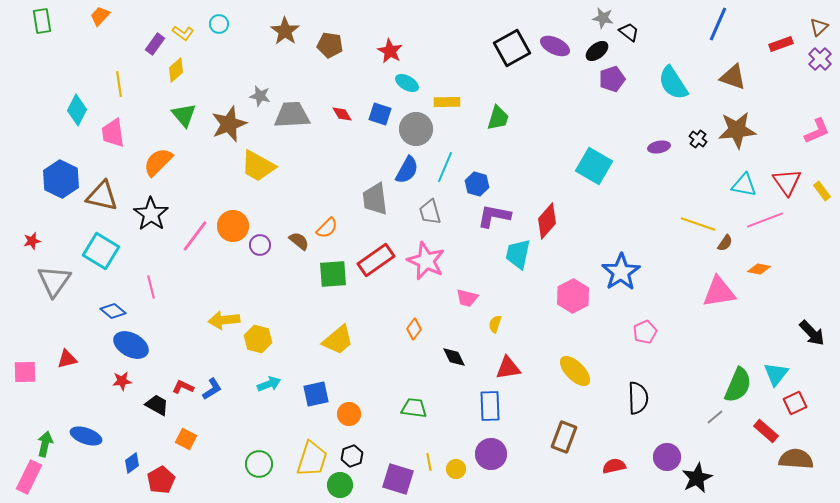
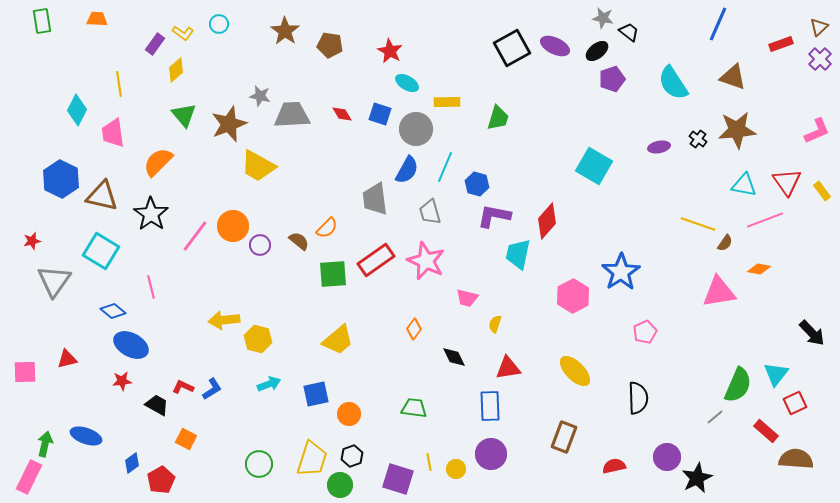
orange trapezoid at (100, 16): moved 3 px left, 3 px down; rotated 50 degrees clockwise
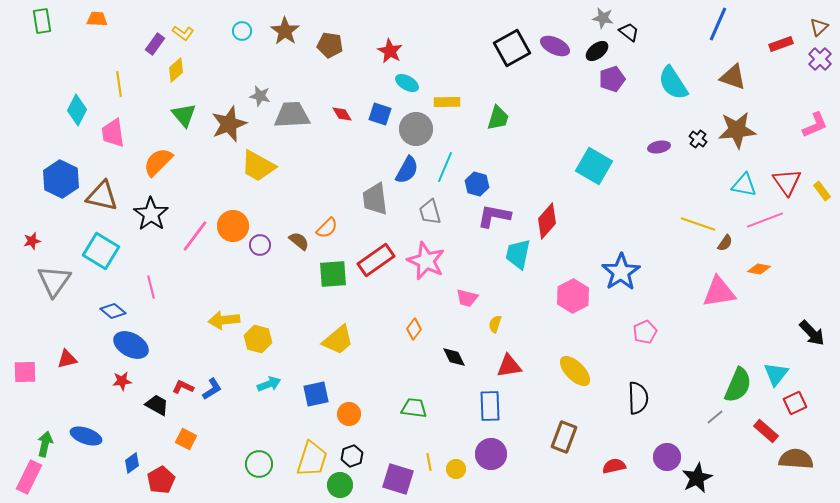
cyan circle at (219, 24): moved 23 px right, 7 px down
pink L-shape at (817, 131): moved 2 px left, 6 px up
red triangle at (508, 368): moved 1 px right, 2 px up
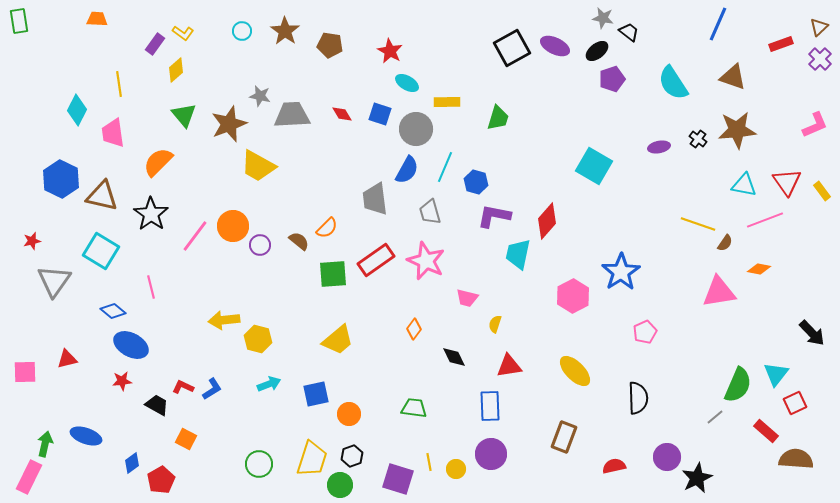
green rectangle at (42, 21): moved 23 px left
blue hexagon at (477, 184): moved 1 px left, 2 px up
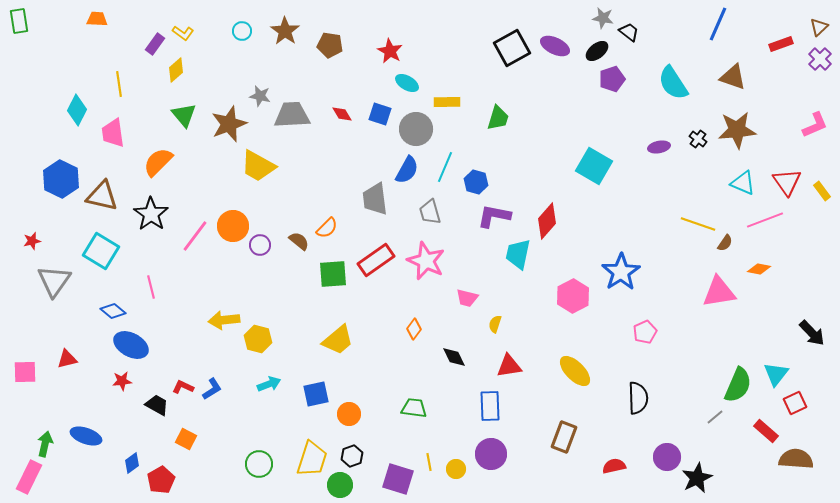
cyan triangle at (744, 185): moved 1 px left, 2 px up; rotated 12 degrees clockwise
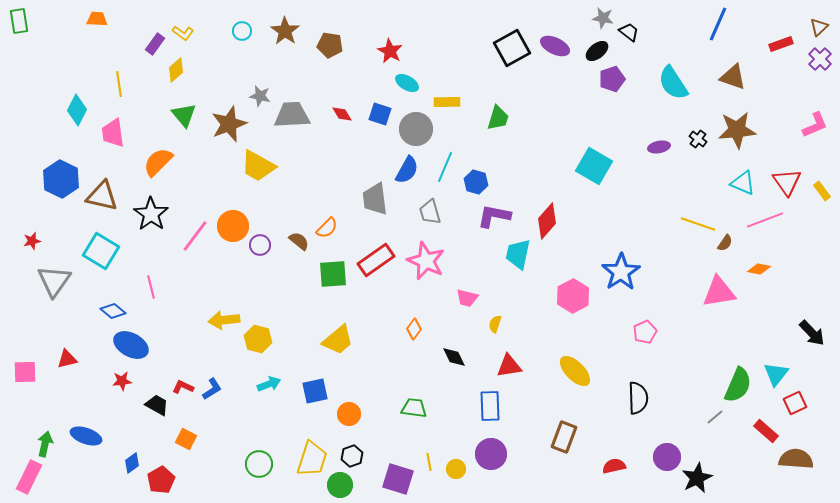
blue square at (316, 394): moved 1 px left, 3 px up
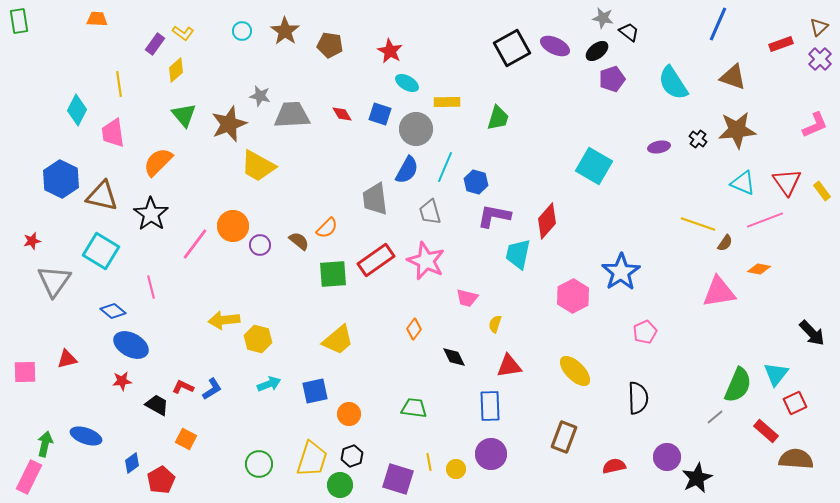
pink line at (195, 236): moved 8 px down
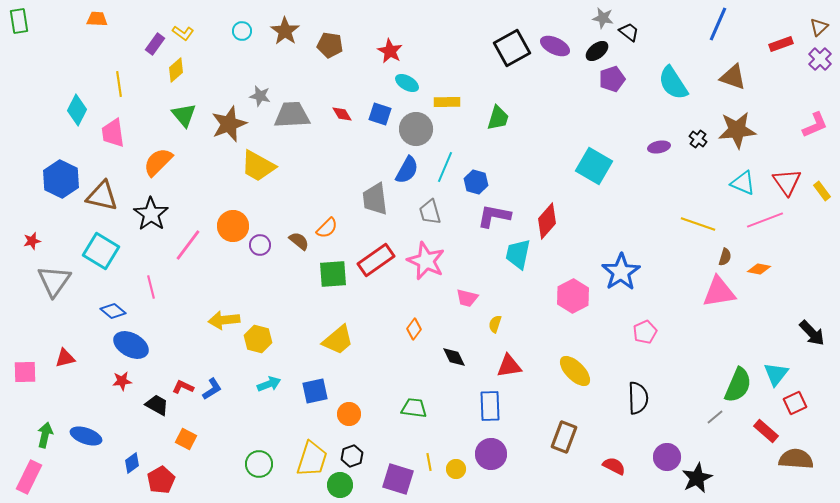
brown semicircle at (725, 243): moved 14 px down; rotated 18 degrees counterclockwise
pink line at (195, 244): moved 7 px left, 1 px down
red triangle at (67, 359): moved 2 px left, 1 px up
green arrow at (45, 444): moved 9 px up
red semicircle at (614, 466): rotated 40 degrees clockwise
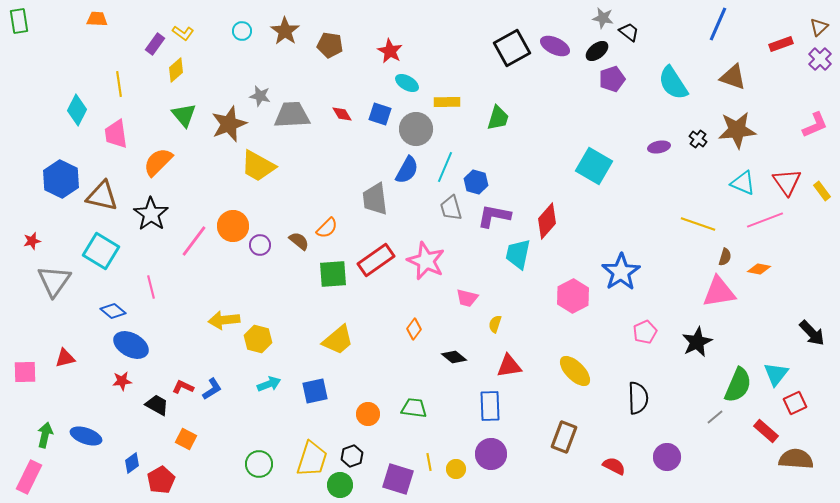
pink trapezoid at (113, 133): moved 3 px right, 1 px down
gray trapezoid at (430, 212): moved 21 px right, 4 px up
pink line at (188, 245): moved 6 px right, 4 px up
black diamond at (454, 357): rotated 25 degrees counterclockwise
orange circle at (349, 414): moved 19 px right
black star at (697, 478): moved 136 px up
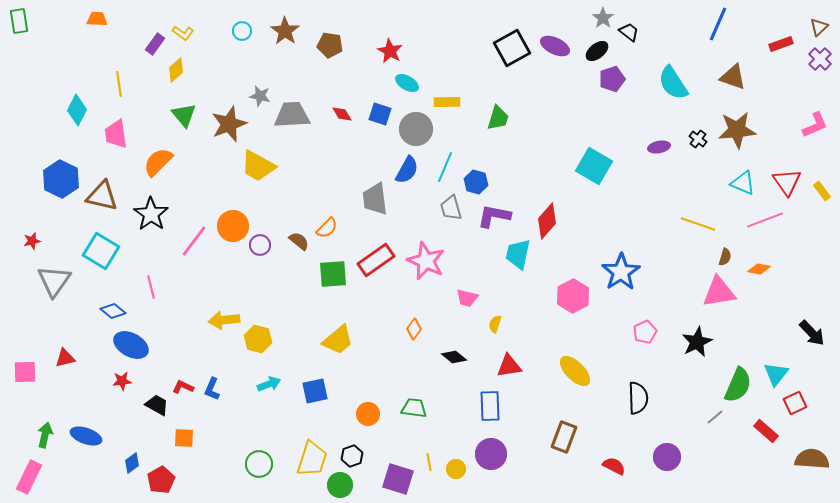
gray star at (603, 18): rotated 25 degrees clockwise
blue L-shape at (212, 389): rotated 145 degrees clockwise
orange square at (186, 439): moved 2 px left, 1 px up; rotated 25 degrees counterclockwise
brown semicircle at (796, 459): moved 16 px right
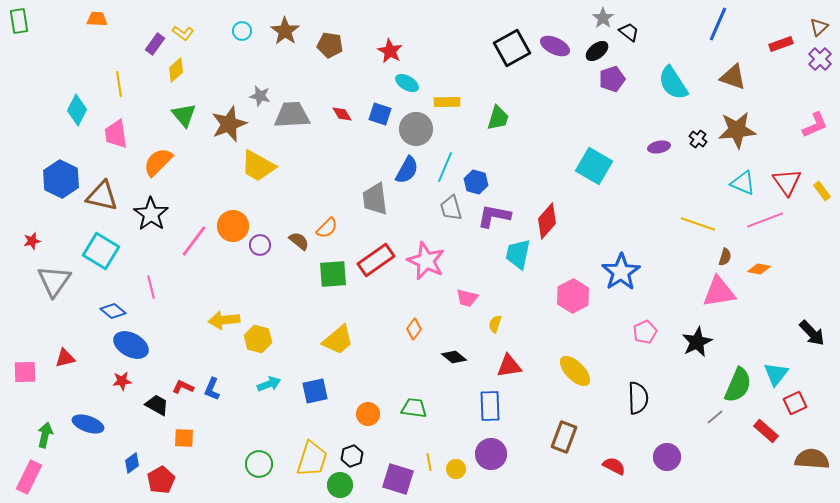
blue ellipse at (86, 436): moved 2 px right, 12 px up
